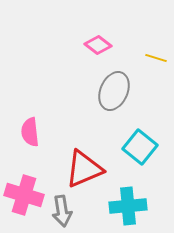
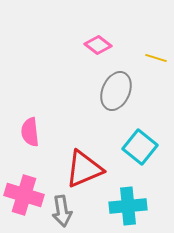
gray ellipse: moved 2 px right
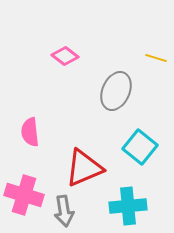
pink diamond: moved 33 px left, 11 px down
red triangle: moved 1 px up
gray arrow: moved 2 px right
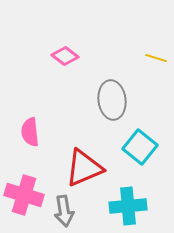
gray ellipse: moved 4 px left, 9 px down; rotated 30 degrees counterclockwise
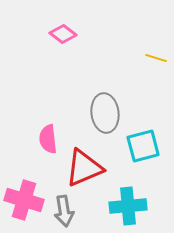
pink diamond: moved 2 px left, 22 px up
gray ellipse: moved 7 px left, 13 px down
pink semicircle: moved 18 px right, 7 px down
cyan square: moved 3 px right, 1 px up; rotated 36 degrees clockwise
pink cross: moved 5 px down
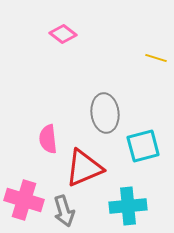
gray arrow: rotated 8 degrees counterclockwise
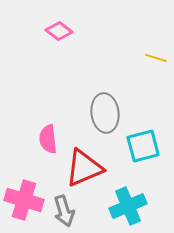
pink diamond: moved 4 px left, 3 px up
cyan cross: rotated 18 degrees counterclockwise
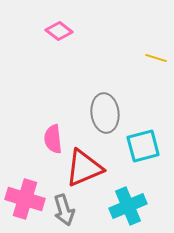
pink semicircle: moved 5 px right
pink cross: moved 1 px right, 1 px up
gray arrow: moved 1 px up
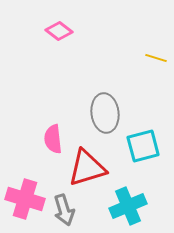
red triangle: moved 3 px right; rotated 6 degrees clockwise
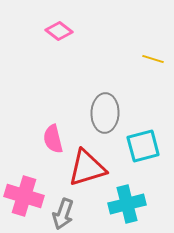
yellow line: moved 3 px left, 1 px down
gray ellipse: rotated 9 degrees clockwise
pink semicircle: rotated 8 degrees counterclockwise
pink cross: moved 1 px left, 3 px up
cyan cross: moved 1 px left, 2 px up; rotated 9 degrees clockwise
gray arrow: moved 1 px left, 4 px down; rotated 36 degrees clockwise
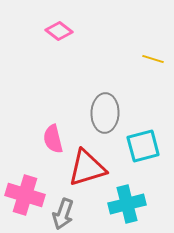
pink cross: moved 1 px right, 1 px up
